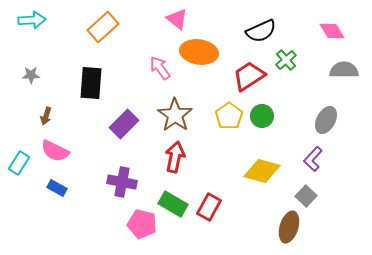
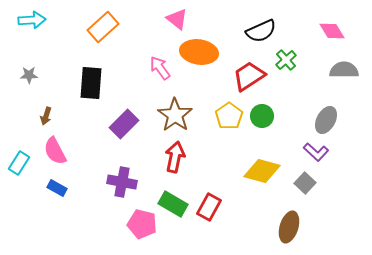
gray star: moved 2 px left
pink semicircle: rotated 36 degrees clockwise
purple L-shape: moved 3 px right, 7 px up; rotated 90 degrees counterclockwise
gray square: moved 1 px left, 13 px up
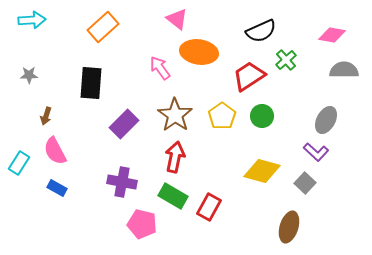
pink diamond: moved 4 px down; rotated 48 degrees counterclockwise
yellow pentagon: moved 7 px left
green rectangle: moved 8 px up
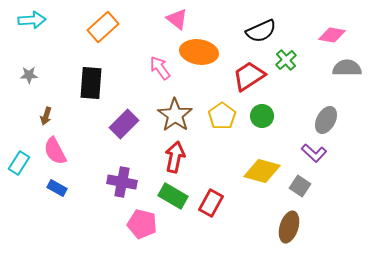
gray semicircle: moved 3 px right, 2 px up
purple L-shape: moved 2 px left, 1 px down
gray square: moved 5 px left, 3 px down; rotated 10 degrees counterclockwise
red rectangle: moved 2 px right, 4 px up
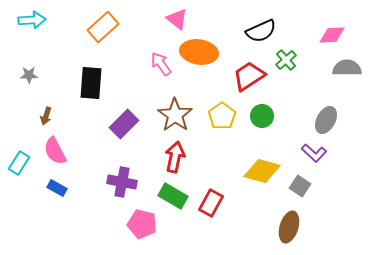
pink diamond: rotated 12 degrees counterclockwise
pink arrow: moved 1 px right, 4 px up
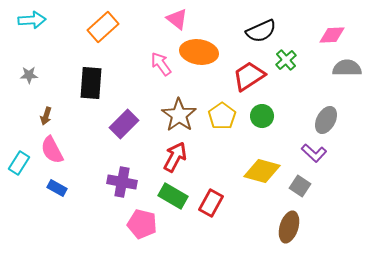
brown star: moved 4 px right
pink semicircle: moved 3 px left, 1 px up
red arrow: rotated 16 degrees clockwise
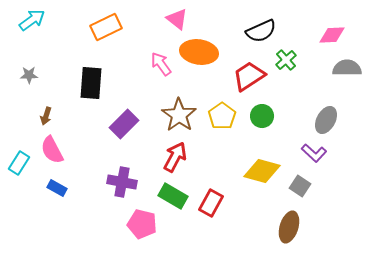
cyan arrow: rotated 32 degrees counterclockwise
orange rectangle: moved 3 px right; rotated 16 degrees clockwise
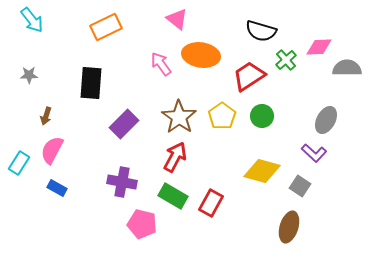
cyan arrow: rotated 88 degrees clockwise
black semicircle: rotated 40 degrees clockwise
pink diamond: moved 13 px left, 12 px down
orange ellipse: moved 2 px right, 3 px down
brown star: moved 2 px down
pink semicircle: rotated 56 degrees clockwise
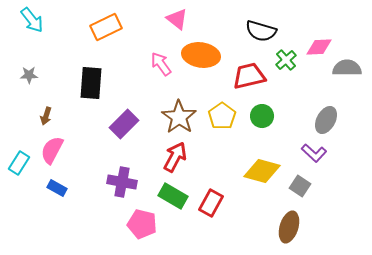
red trapezoid: rotated 20 degrees clockwise
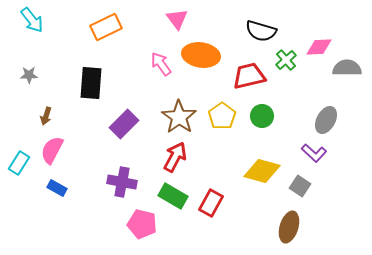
pink triangle: rotated 15 degrees clockwise
